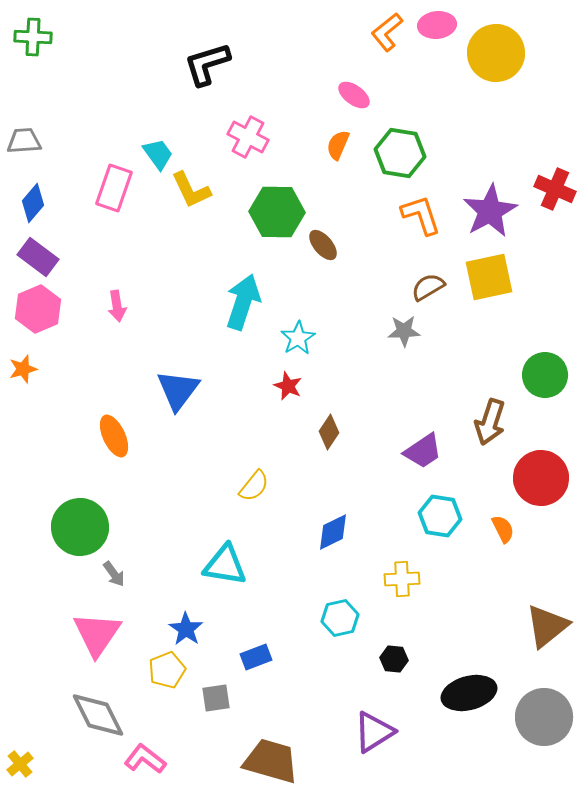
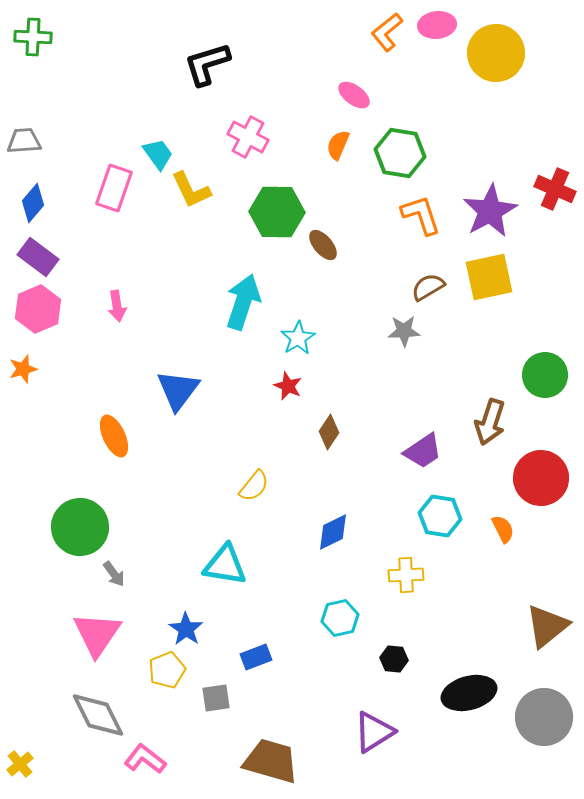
yellow cross at (402, 579): moved 4 px right, 4 px up
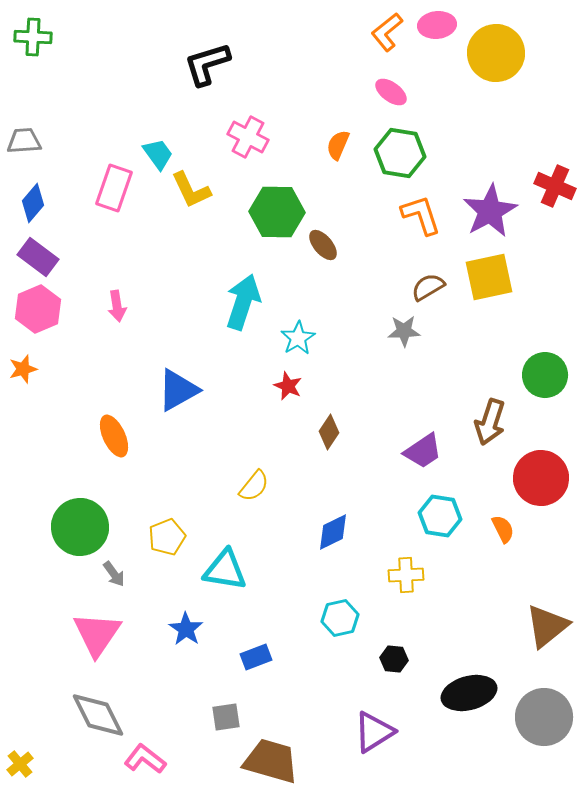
pink ellipse at (354, 95): moved 37 px right, 3 px up
red cross at (555, 189): moved 3 px up
blue triangle at (178, 390): rotated 24 degrees clockwise
cyan triangle at (225, 565): moved 5 px down
yellow pentagon at (167, 670): moved 133 px up
gray square at (216, 698): moved 10 px right, 19 px down
